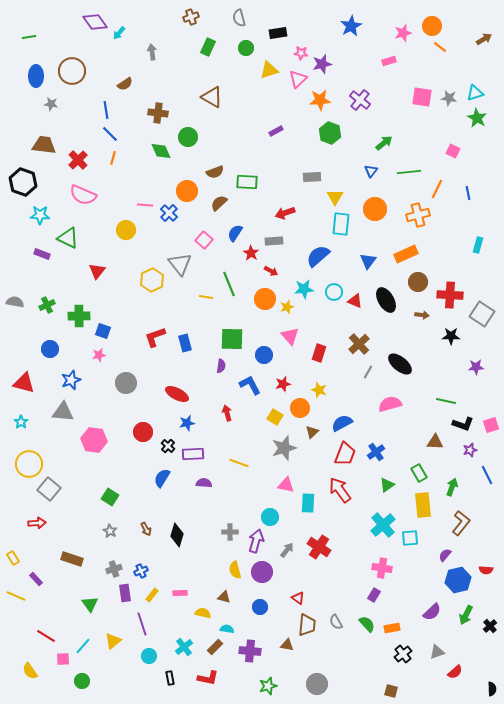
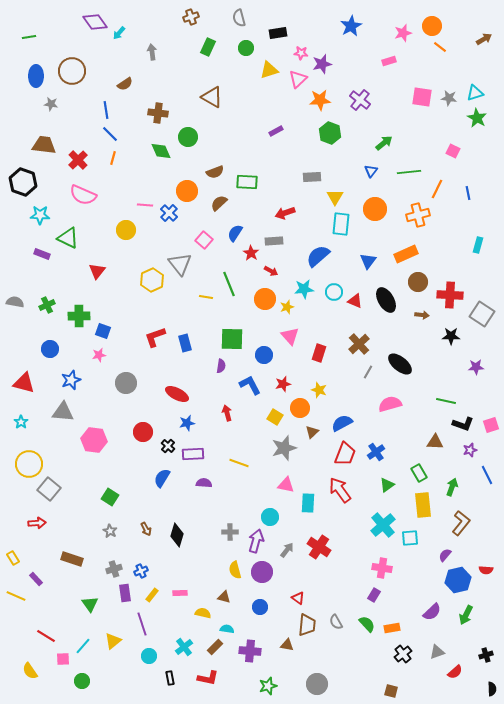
black cross at (490, 626): moved 4 px left, 29 px down; rotated 24 degrees clockwise
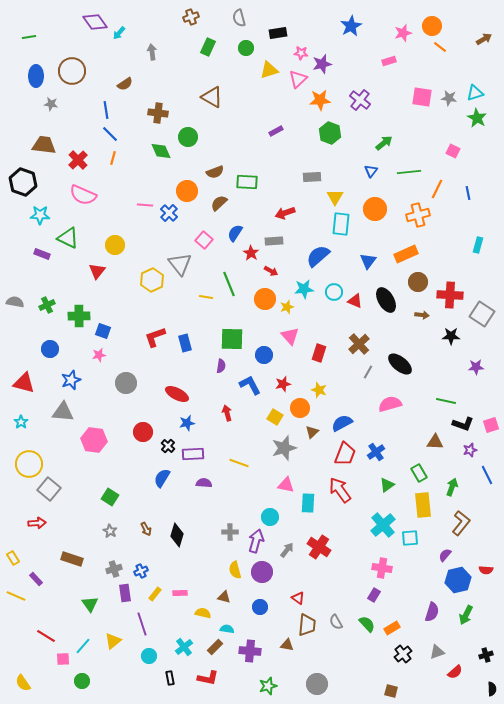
yellow circle at (126, 230): moved 11 px left, 15 px down
yellow rectangle at (152, 595): moved 3 px right, 1 px up
purple semicircle at (432, 612): rotated 30 degrees counterclockwise
orange rectangle at (392, 628): rotated 21 degrees counterclockwise
yellow semicircle at (30, 671): moved 7 px left, 12 px down
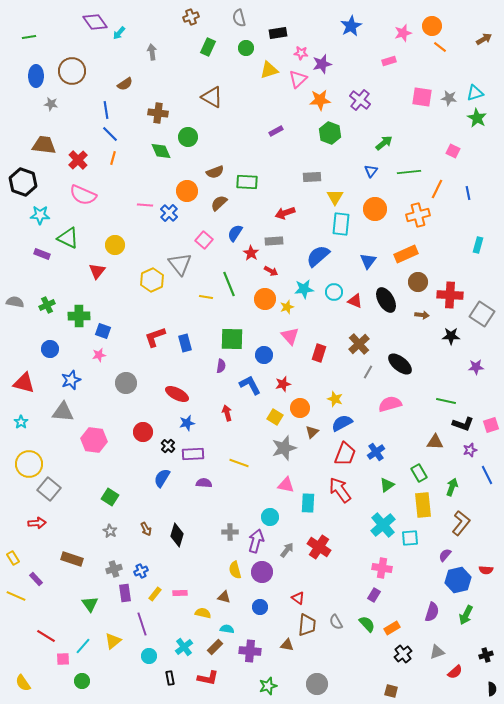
yellow star at (319, 390): moved 16 px right, 9 px down
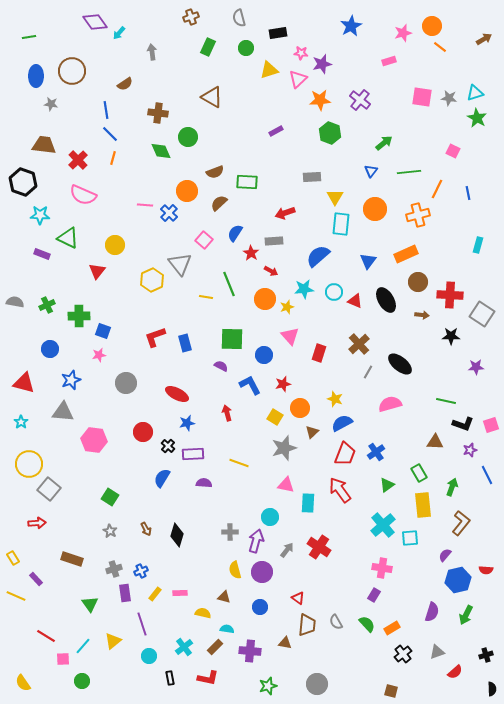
purple semicircle at (221, 366): rotated 72 degrees counterclockwise
brown triangle at (287, 645): moved 2 px left, 2 px up
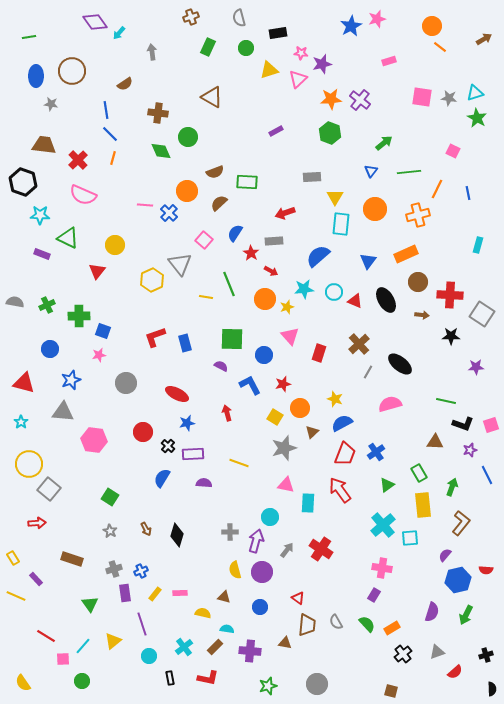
pink star at (403, 33): moved 26 px left, 14 px up
orange star at (320, 100): moved 11 px right, 1 px up
red cross at (319, 547): moved 2 px right, 2 px down
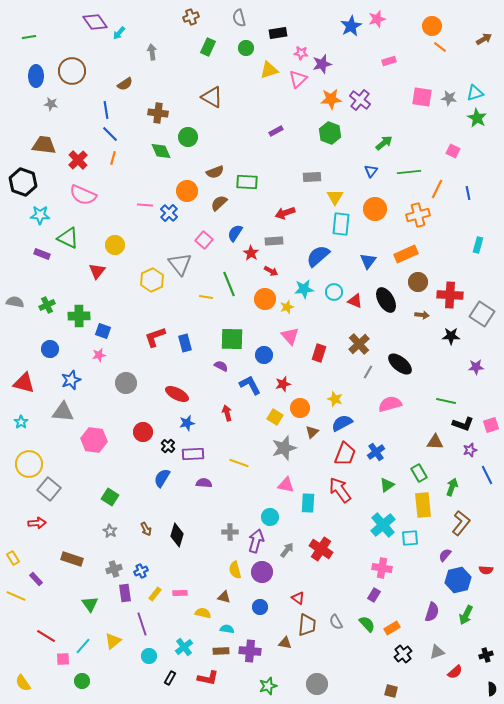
brown rectangle at (215, 647): moved 6 px right, 4 px down; rotated 42 degrees clockwise
black rectangle at (170, 678): rotated 40 degrees clockwise
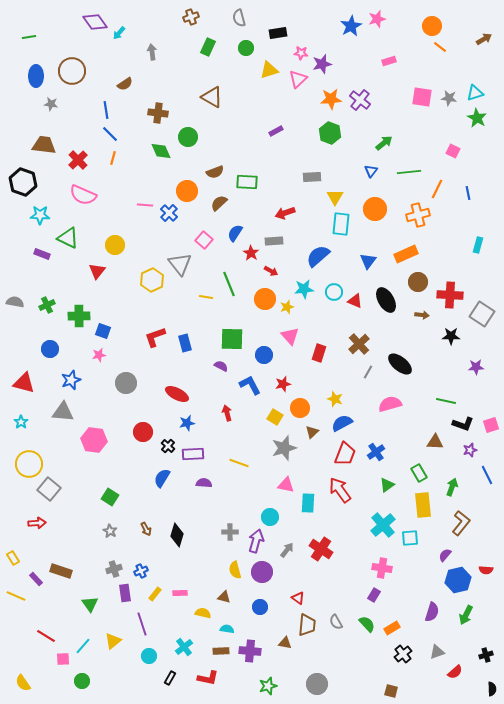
brown rectangle at (72, 559): moved 11 px left, 12 px down
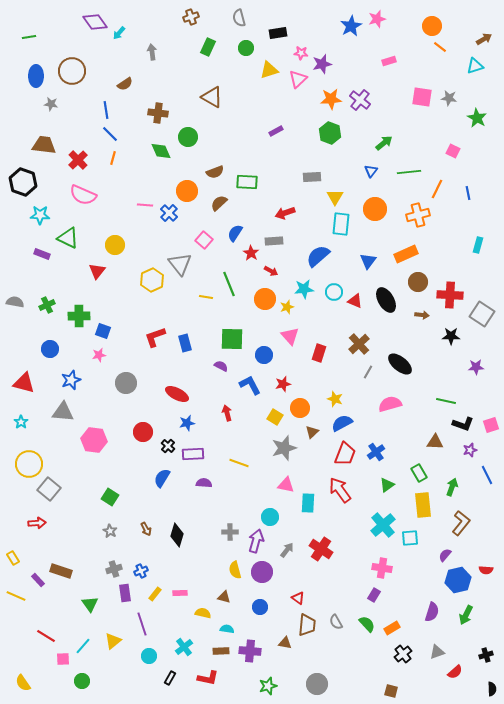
cyan triangle at (475, 93): moved 27 px up
purple rectangle at (36, 579): moved 2 px right, 1 px down
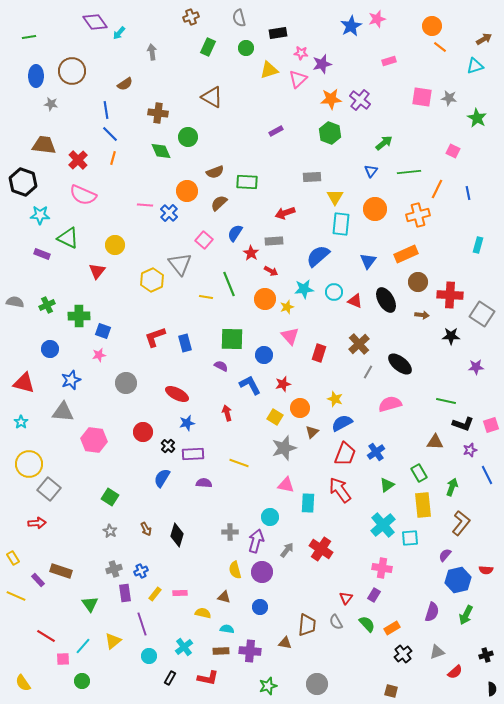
red triangle at (298, 598): moved 48 px right; rotated 32 degrees clockwise
